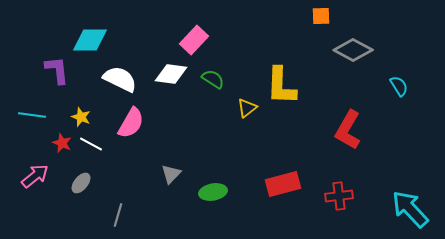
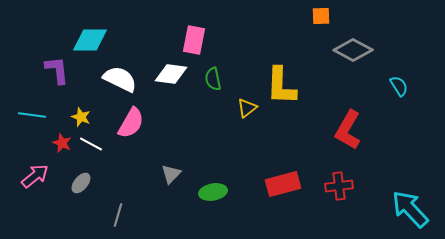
pink rectangle: rotated 32 degrees counterclockwise
green semicircle: rotated 135 degrees counterclockwise
red cross: moved 10 px up
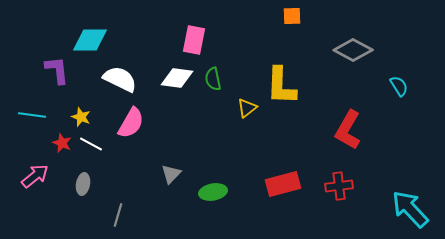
orange square: moved 29 px left
white diamond: moved 6 px right, 4 px down
gray ellipse: moved 2 px right, 1 px down; rotated 30 degrees counterclockwise
